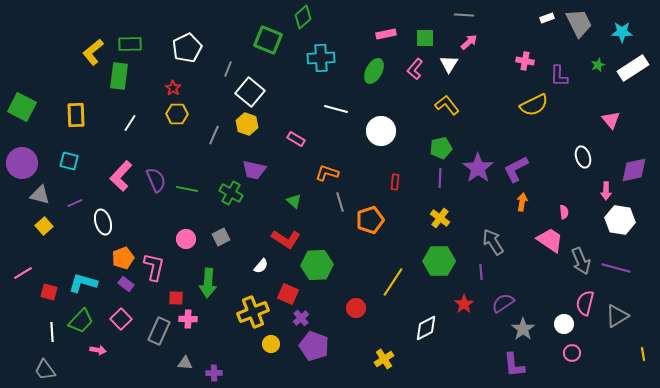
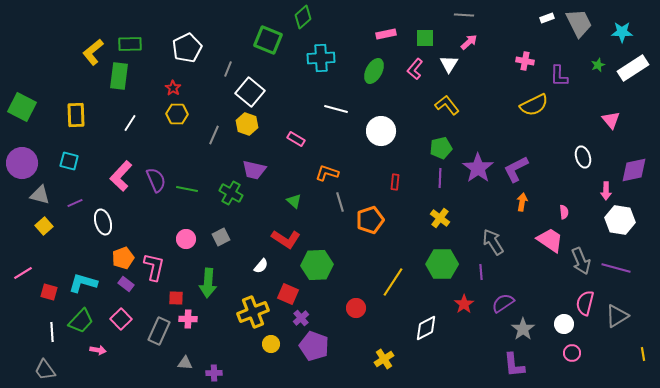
green hexagon at (439, 261): moved 3 px right, 3 px down
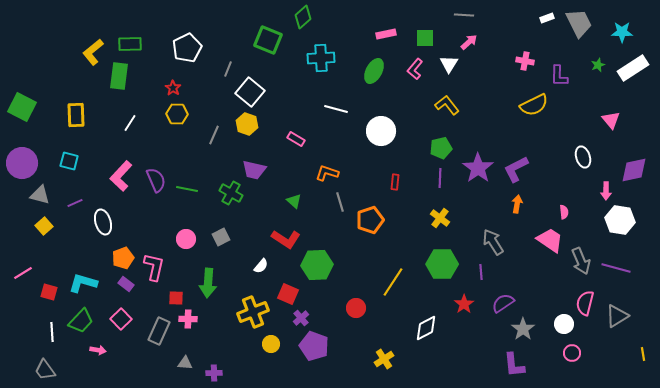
orange arrow at (522, 202): moved 5 px left, 2 px down
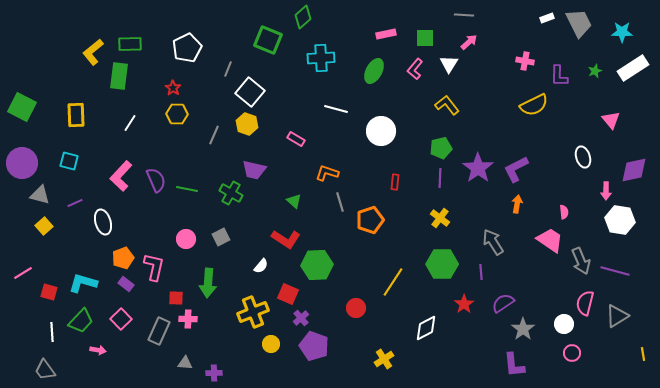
green star at (598, 65): moved 3 px left, 6 px down
purple line at (616, 268): moved 1 px left, 3 px down
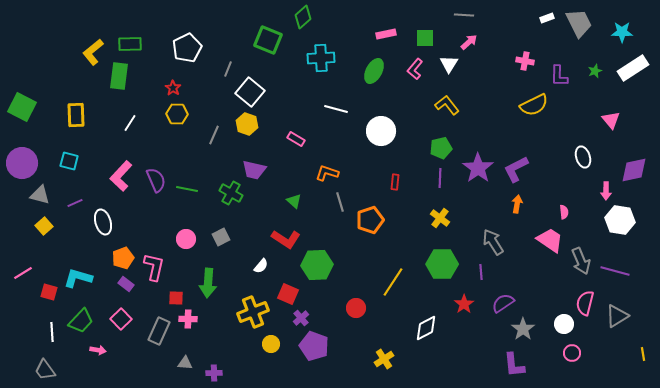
cyan L-shape at (83, 283): moved 5 px left, 5 px up
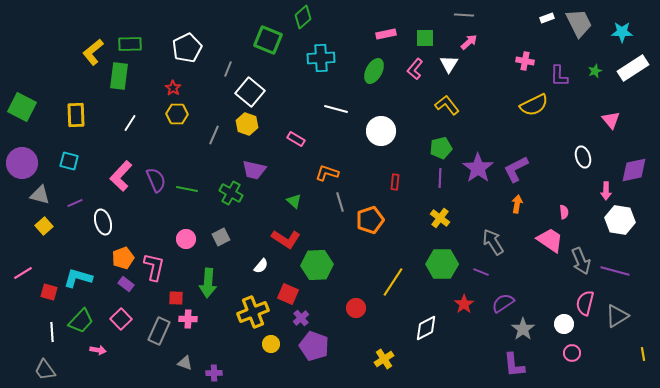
purple line at (481, 272): rotated 63 degrees counterclockwise
gray triangle at (185, 363): rotated 14 degrees clockwise
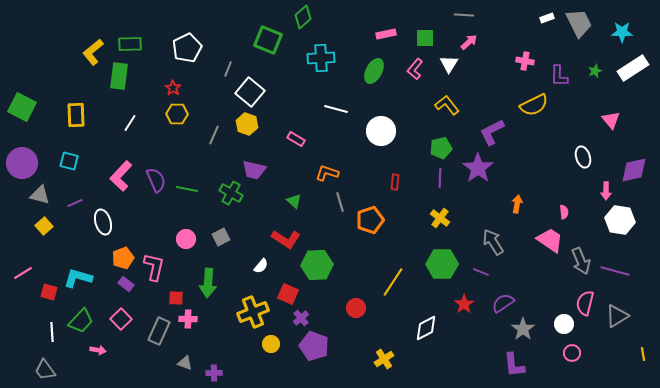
purple L-shape at (516, 169): moved 24 px left, 37 px up
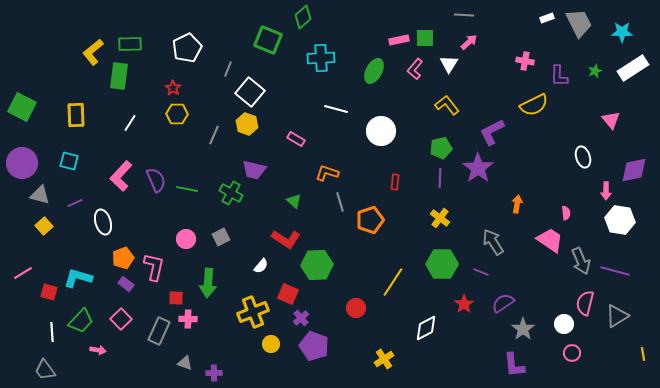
pink rectangle at (386, 34): moved 13 px right, 6 px down
pink semicircle at (564, 212): moved 2 px right, 1 px down
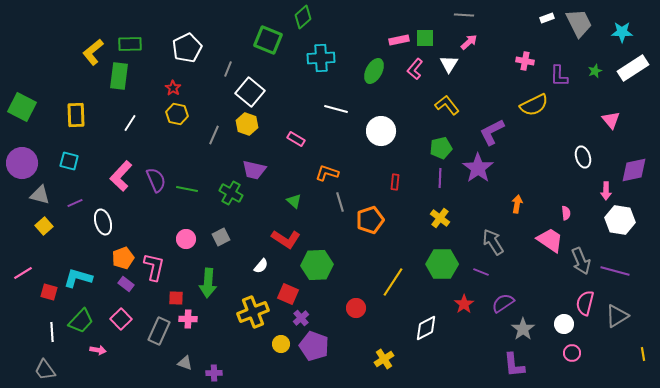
yellow hexagon at (177, 114): rotated 10 degrees clockwise
yellow circle at (271, 344): moved 10 px right
